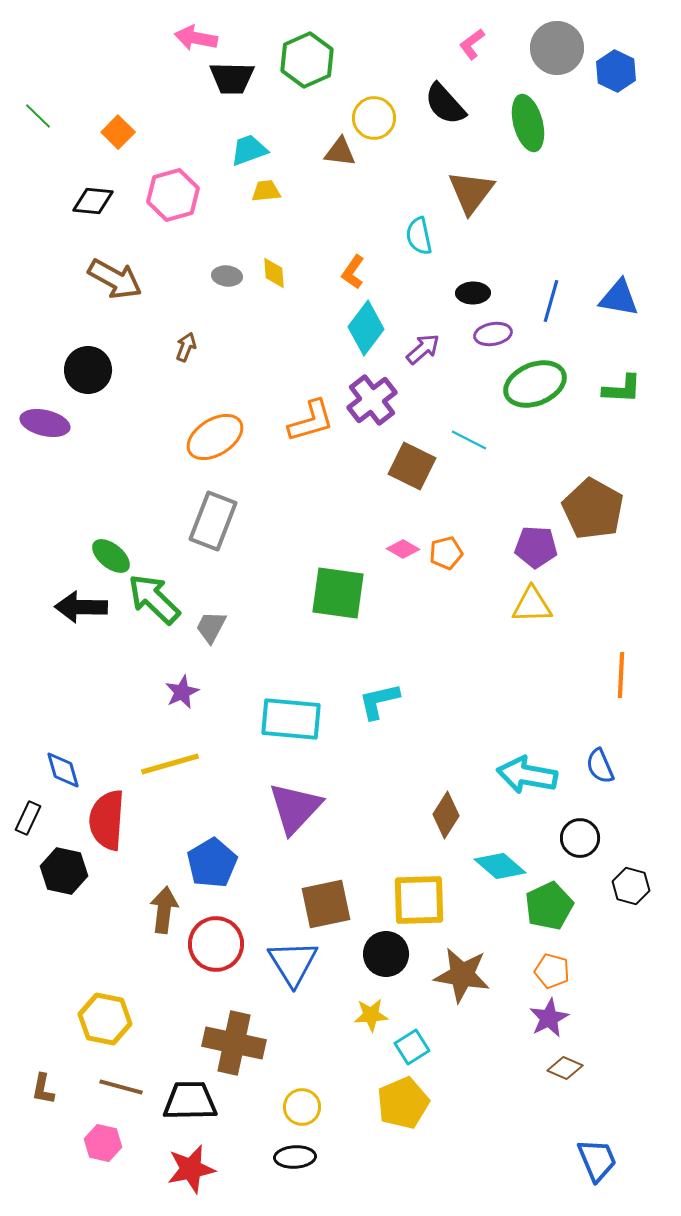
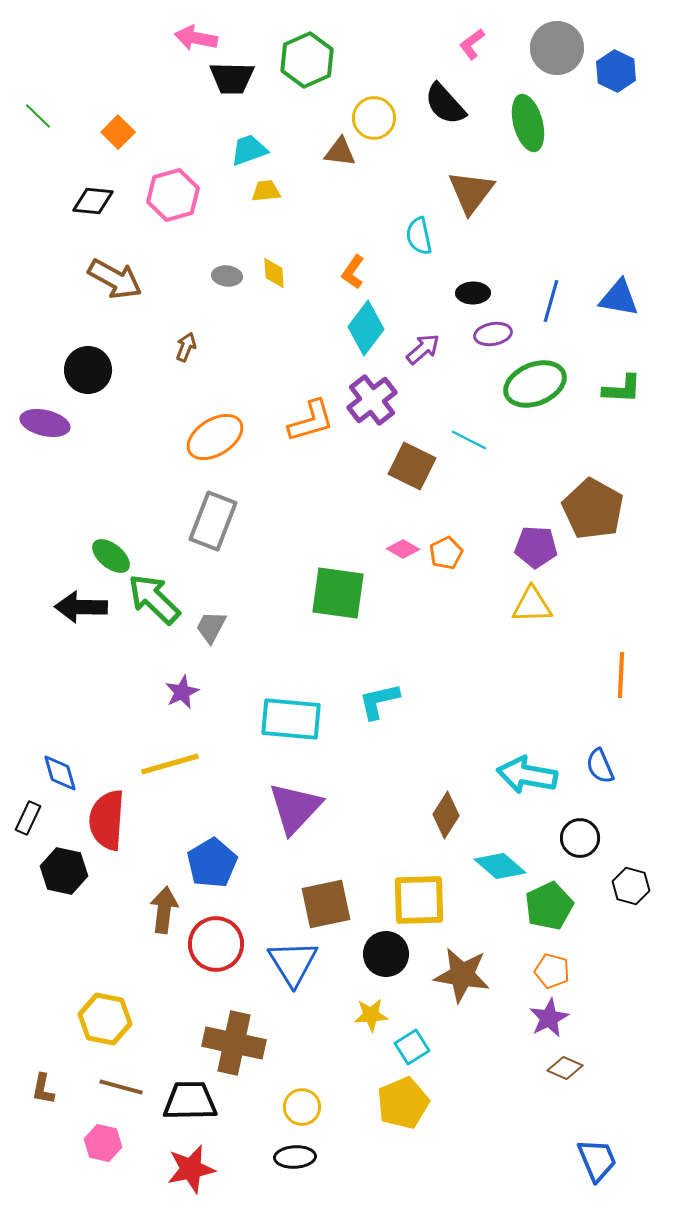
orange pentagon at (446, 553): rotated 12 degrees counterclockwise
blue diamond at (63, 770): moved 3 px left, 3 px down
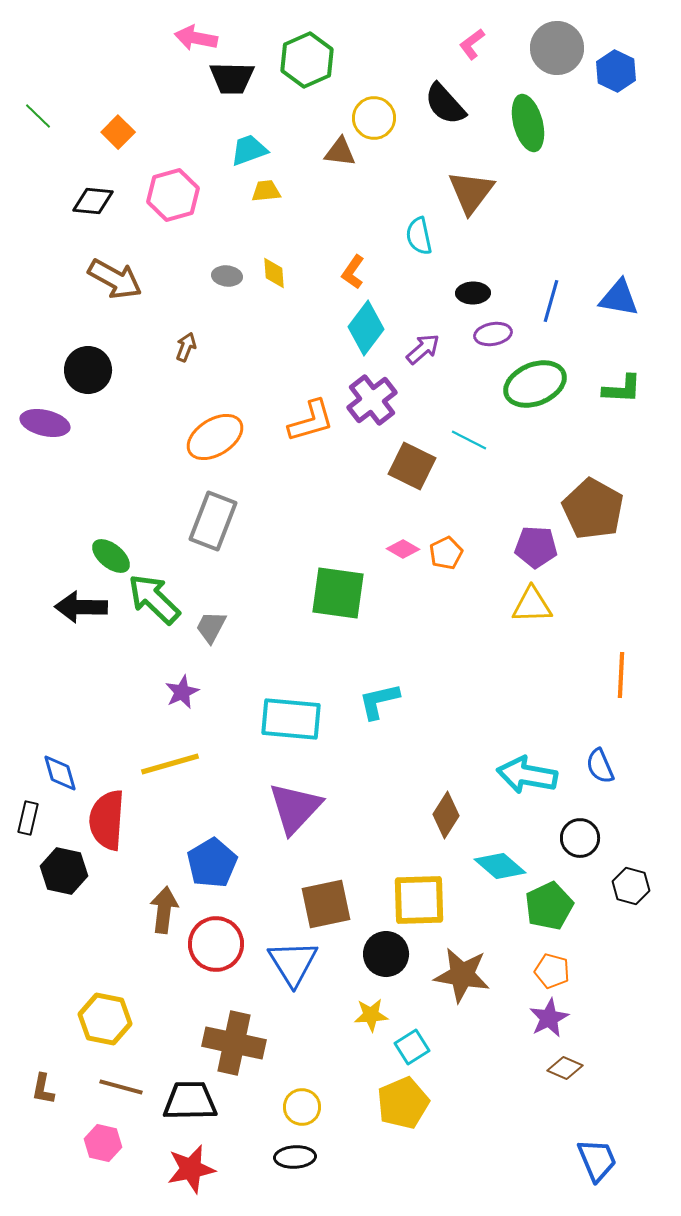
black rectangle at (28, 818): rotated 12 degrees counterclockwise
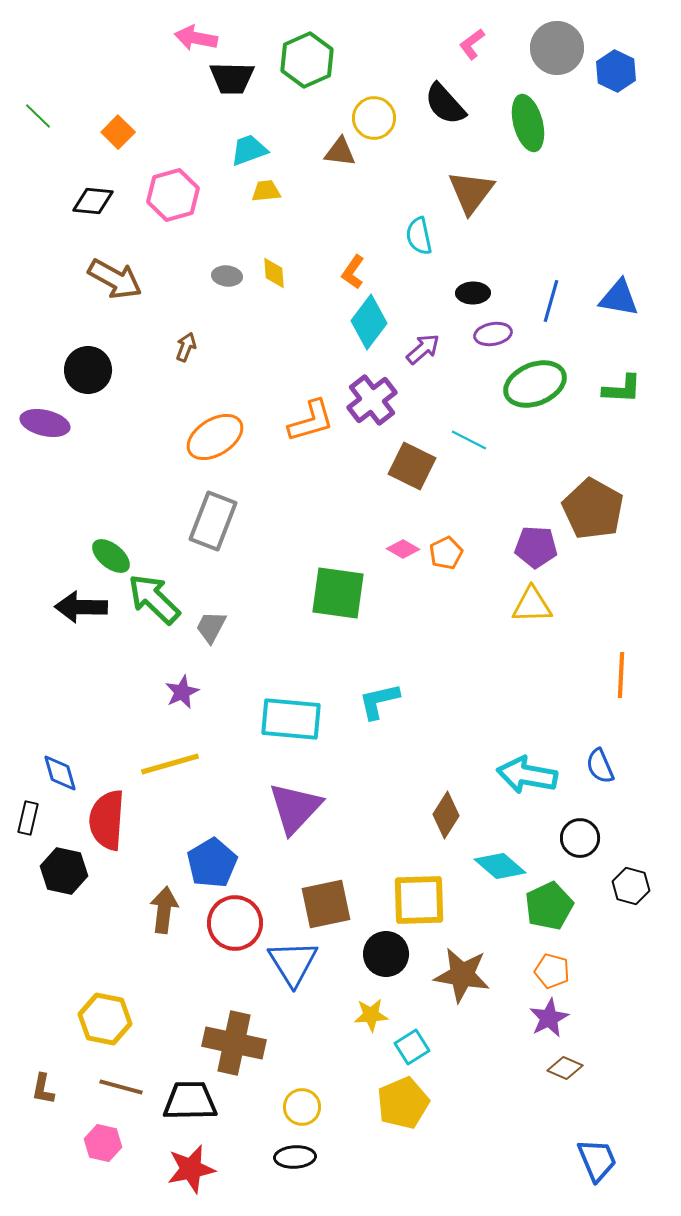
cyan diamond at (366, 328): moved 3 px right, 6 px up
red circle at (216, 944): moved 19 px right, 21 px up
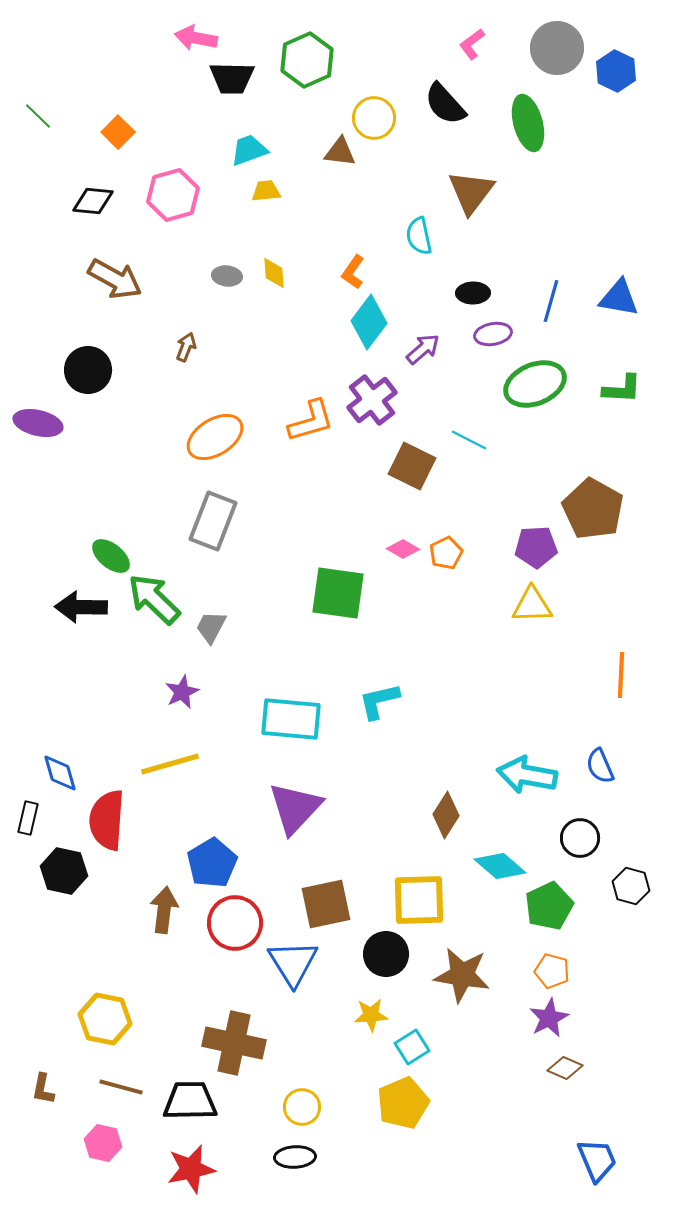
purple ellipse at (45, 423): moved 7 px left
purple pentagon at (536, 547): rotated 6 degrees counterclockwise
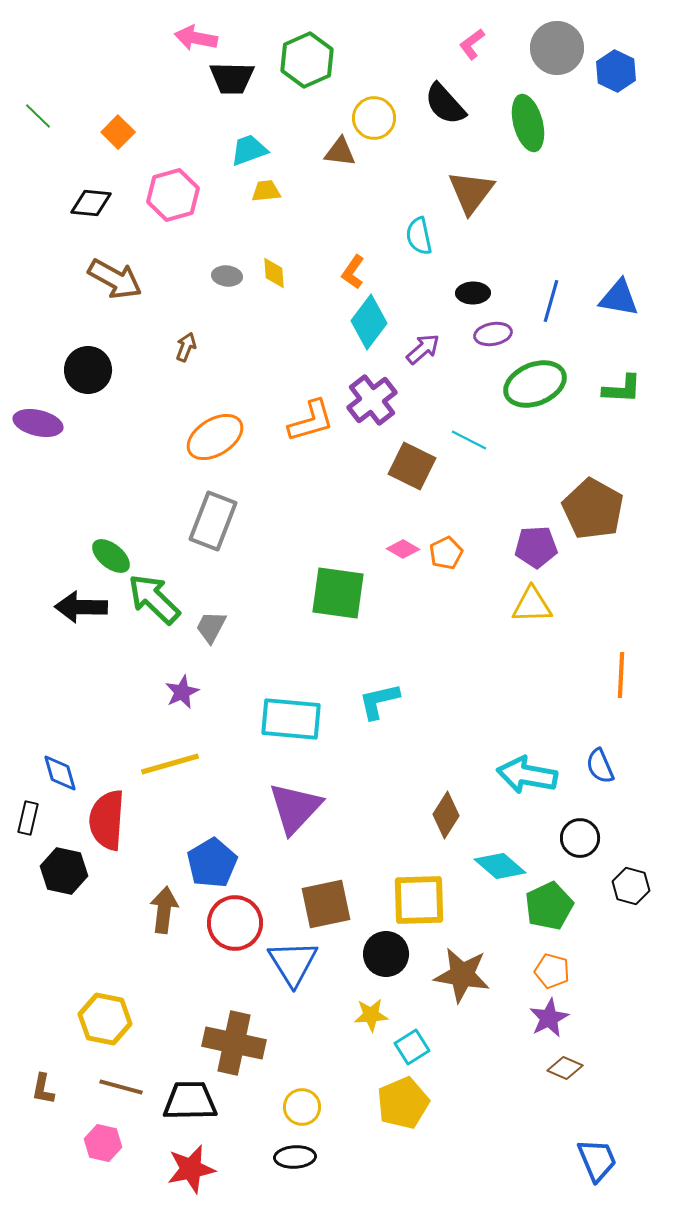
black diamond at (93, 201): moved 2 px left, 2 px down
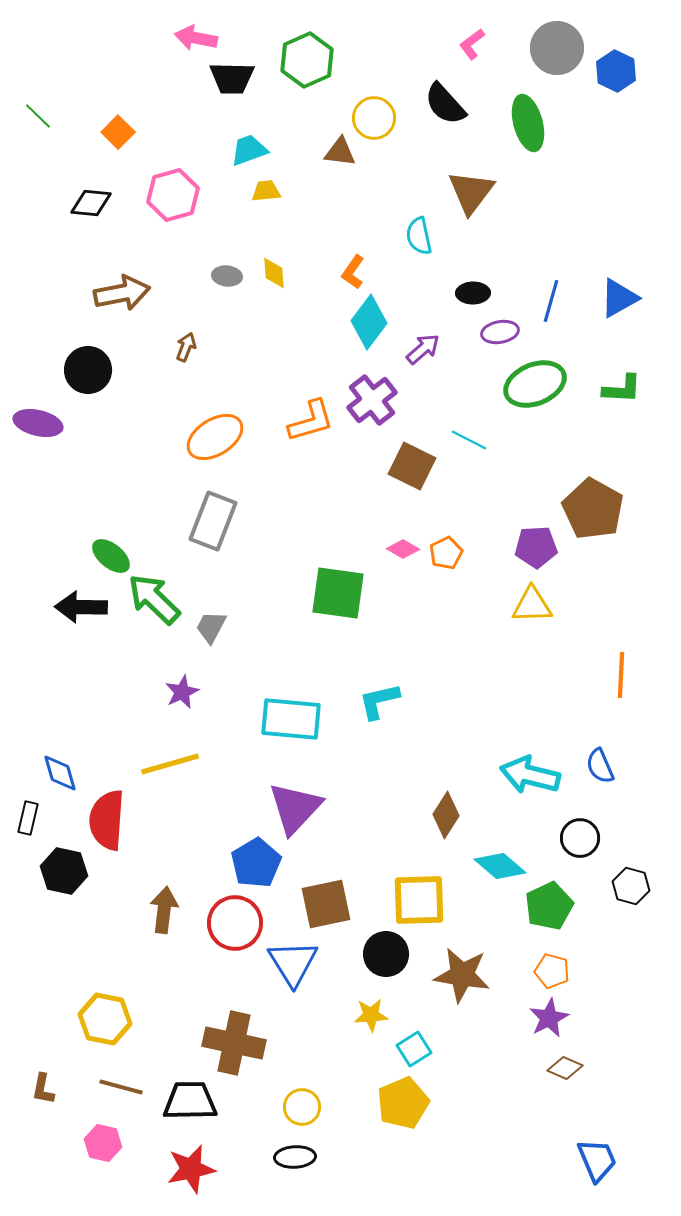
brown arrow at (115, 279): moved 7 px right, 14 px down; rotated 40 degrees counterclockwise
blue triangle at (619, 298): rotated 39 degrees counterclockwise
purple ellipse at (493, 334): moved 7 px right, 2 px up
cyan arrow at (527, 775): moved 3 px right; rotated 4 degrees clockwise
blue pentagon at (212, 863): moved 44 px right
cyan square at (412, 1047): moved 2 px right, 2 px down
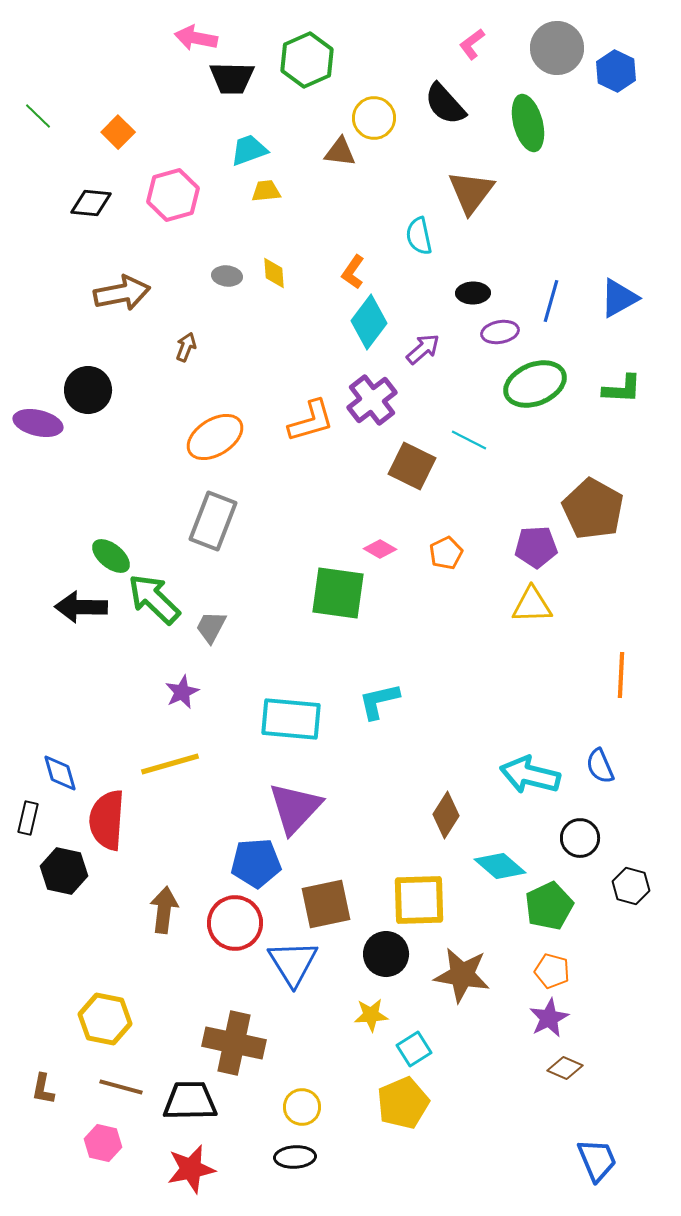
black circle at (88, 370): moved 20 px down
pink diamond at (403, 549): moved 23 px left
blue pentagon at (256, 863): rotated 27 degrees clockwise
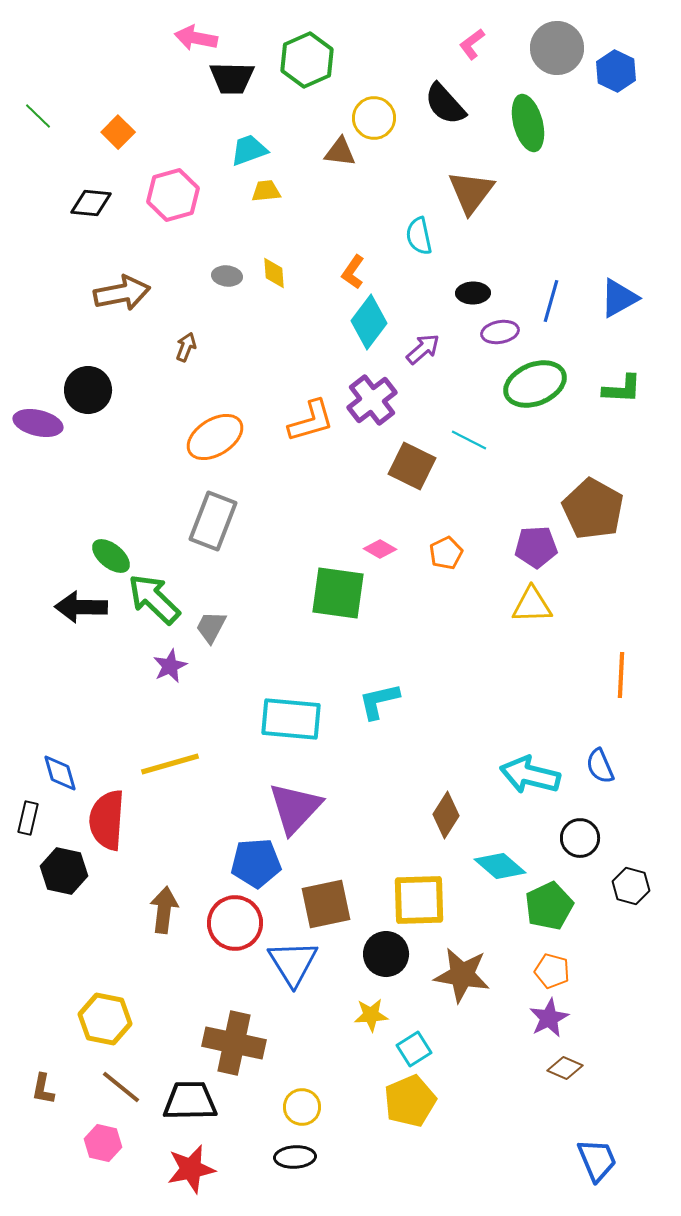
purple star at (182, 692): moved 12 px left, 26 px up
brown line at (121, 1087): rotated 24 degrees clockwise
yellow pentagon at (403, 1103): moved 7 px right, 2 px up
